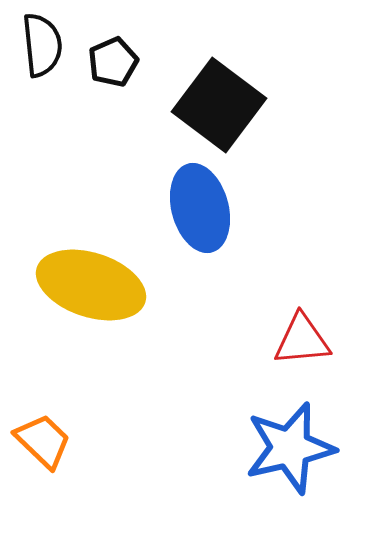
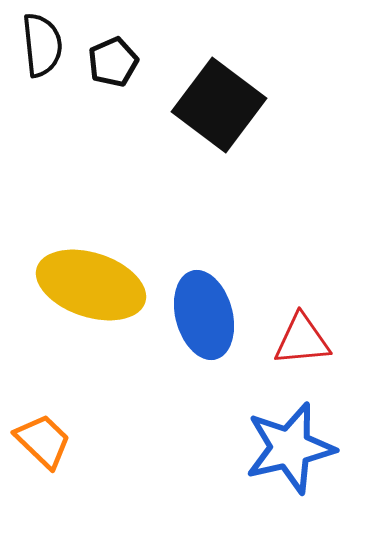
blue ellipse: moved 4 px right, 107 px down
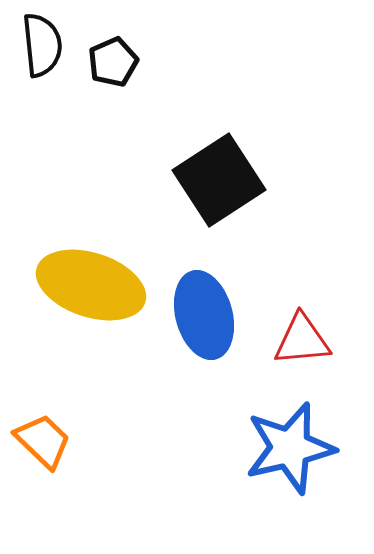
black square: moved 75 px down; rotated 20 degrees clockwise
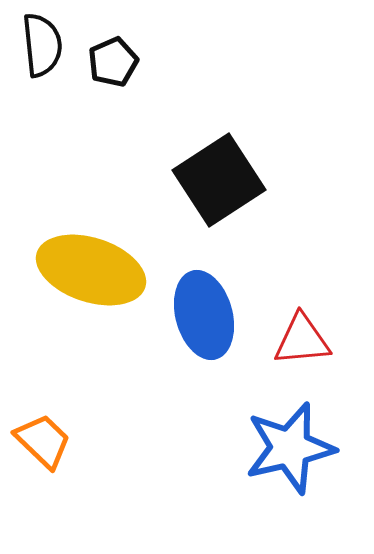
yellow ellipse: moved 15 px up
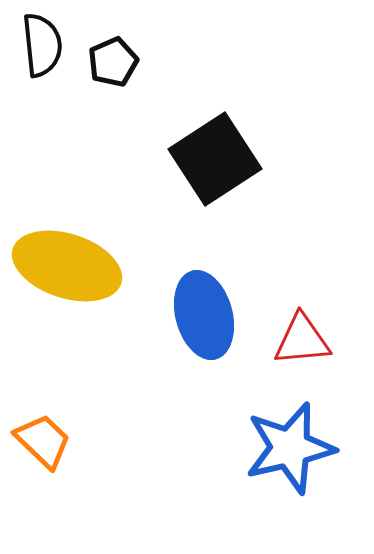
black square: moved 4 px left, 21 px up
yellow ellipse: moved 24 px left, 4 px up
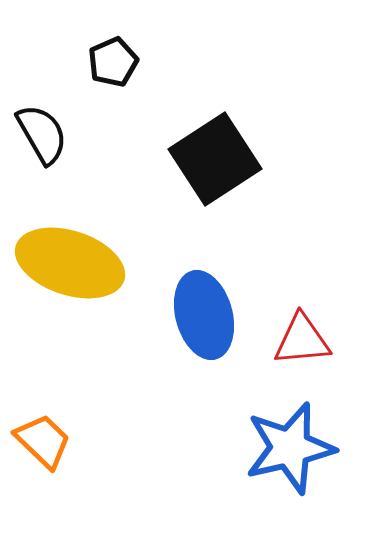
black semicircle: moved 89 px down; rotated 24 degrees counterclockwise
yellow ellipse: moved 3 px right, 3 px up
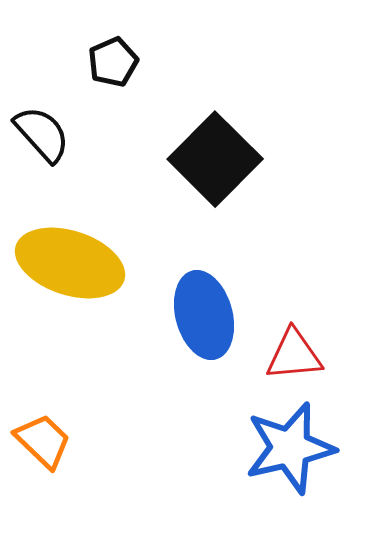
black semicircle: rotated 12 degrees counterclockwise
black square: rotated 12 degrees counterclockwise
red triangle: moved 8 px left, 15 px down
